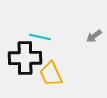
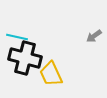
cyan line: moved 23 px left
black cross: rotated 16 degrees clockwise
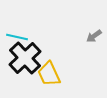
black cross: rotated 32 degrees clockwise
yellow trapezoid: moved 2 px left
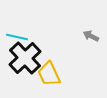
gray arrow: moved 3 px left; rotated 63 degrees clockwise
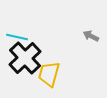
yellow trapezoid: rotated 40 degrees clockwise
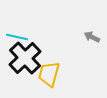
gray arrow: moved 1 px right, 1 px down
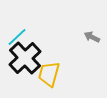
cyan line: rotated 55 degrees counterclockwise
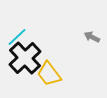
yellow trapezoid: rotated 52 degrees counterclockwise
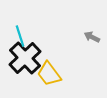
cyan line: moved 3 px right, 1 px up; rotated 65 degrees counterclockwise
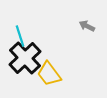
gray arrow: moved 5 px left, 11 px up
